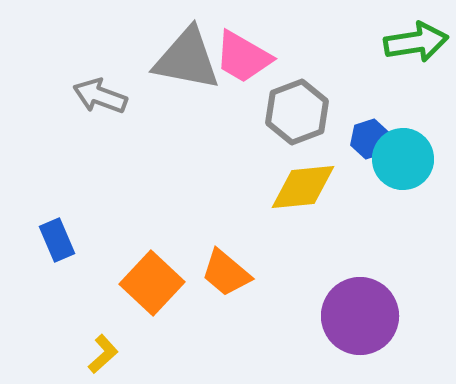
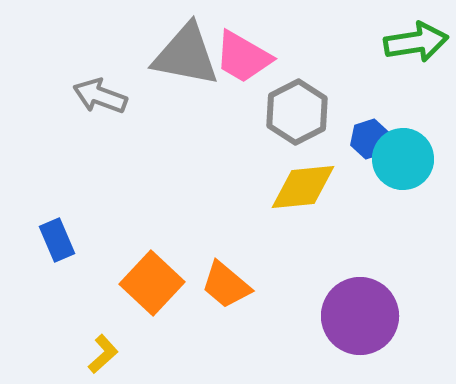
gray triangle: moved 1 px left, 4 px up
gray hexagon: rotated 6 degrees counterclockwise
orange trapezoid: moved 12 px down
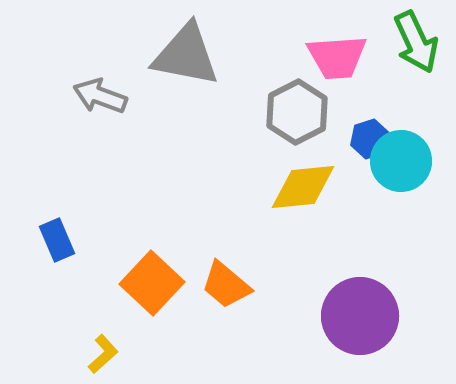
green arrow: rotated 74 degrees clockwise
pink trapezoid: moved 94 px right; rotated 34 degrees counterclockwise
cyan circle: moved 2 px left, 2 px down
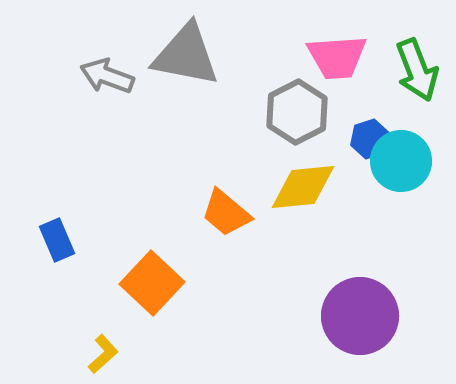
green arrow: moved 1 px right, 28 px down; rotated 4 degrees clockwise
gray arrow: moved 7 px right, 20 px up
orange trapezoid: moved 72 px up
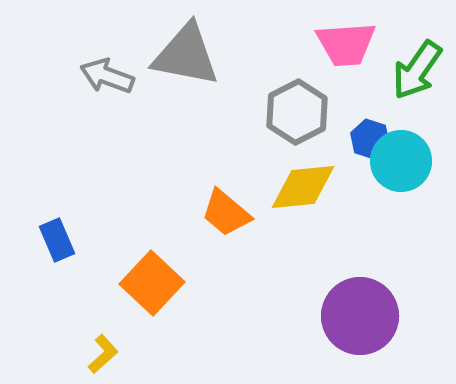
pink trapezoid: moved 9 px right, 13 px up
green arrow: rotated 56 degrees clockwise
blue hexagon: rotated 24 degrees counterclockwise
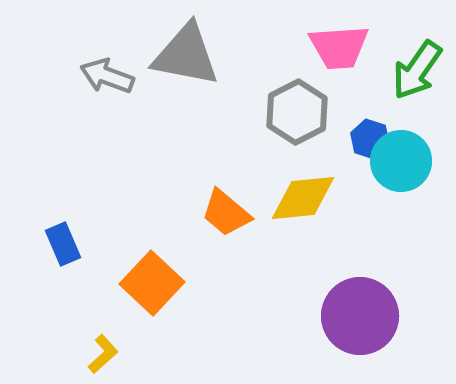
pink trapezoid: moved 7 px left, 3 px down
yellow diamond: moved 11 px down
blue rectangle: moved 6 px right, 4 px down
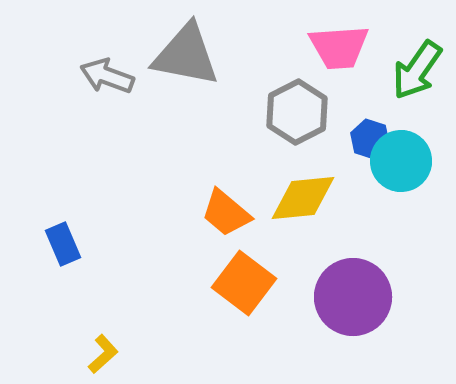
orange square: moved 92 px right; rotated 6 degrees counterclockwise
purple circle: moved 7 px left, 19 px up
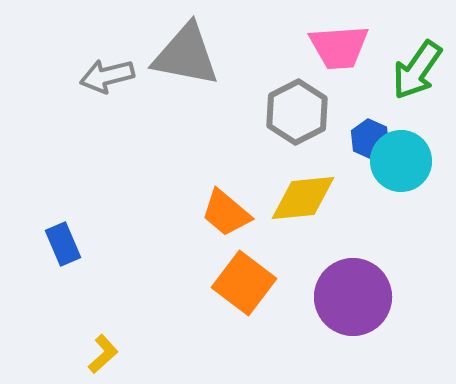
gray arrow: rotated 34 degrees counterclockwise
blue hexagon: rotated 6 degrees clockwise
